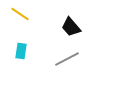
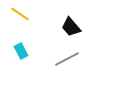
cyan rectangle: rotated 35 degrees counterclockwise
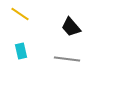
cyan rectangle: rotated 14 degrees clockwise
gray line: rotated 35 degrees clockwise
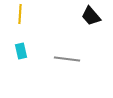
yellow line: rotated 60 degrees clockwise
black trapezoid: moved 20 px right, 11 px up
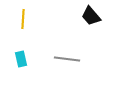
yellow line: moved 3 px right, 5 px down
cyan rectangle: moved 8 px down
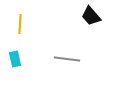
yellow line: moved 3 px left, 5 px down
cyan rectangle: moved 6 px left
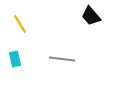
yellow line: rotated 36 degrees counterclockwise
gray line: moved 5 px left
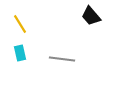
cyan rectangle: moved 5 px right, 6 px up
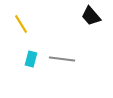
yellow line: moved 1 px right
cyan rectangle: moved 11 px right, 6 px down; rotated 28 degrees clockwise
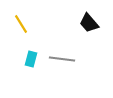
black trapezoid: moved 2 px left, 7 px down
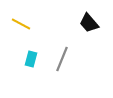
yellow line: rotated 30 degrees counterclockwise
gray line: rotated 75 degrees counterclockwise
